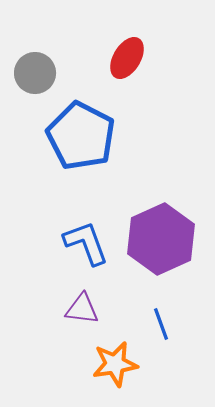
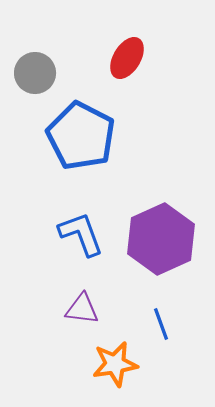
blue L-shape: moved 5 px left, 9 px up
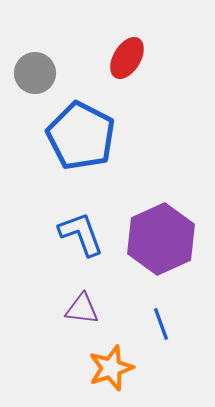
orange star: moved 4 px left, 4 px down; rotated 9 degrees counterclockwise
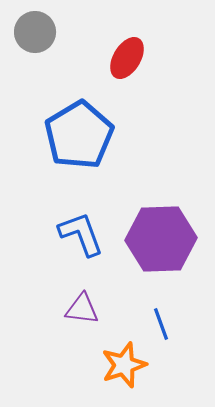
gray circle: moved 41 px up
blue pentagon: moved 2 px left, 1 px up; rotated 14 degrees clockwise
purple hexagon: rotated 22 degrees clockwise
orange star: moved 13 px right, 3 px up
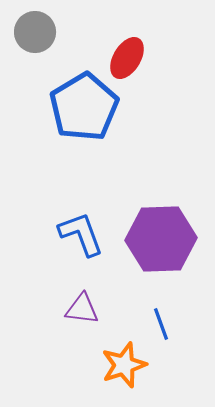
blue pentagon: moved 5 px right, 28 px up
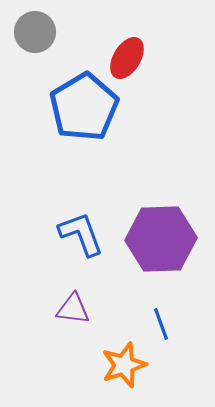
purple triangle: moved 9 px left
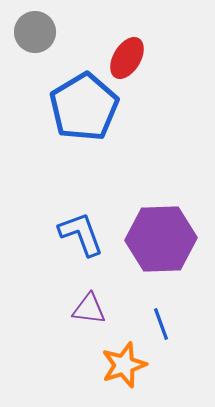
purple triangle: moved 16 px right
